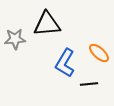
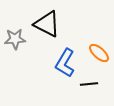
black triangle: rotated 32 degrees clockwise
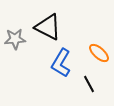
black triangle: moved 1 px right, 3 px down
blue L-shape: moved 4 px left
black line: rotated 66 degrees clockwise
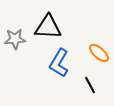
black triangle: rotated 24 degrees counterclockwise
blue L-shape: moved 2 px left
black line: moved 1 px right, 1 px down
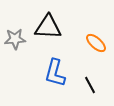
orange ellipse: moved 3 px left, 10 px up
blue L-shape: moved 4 px left, 10 px down; rotated 16 degrees counterclockwise
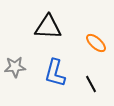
gray star: moved 28 px down
black line: moved 1 px right, 1 px up
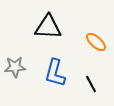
orange ellipse: moved 1 px up
